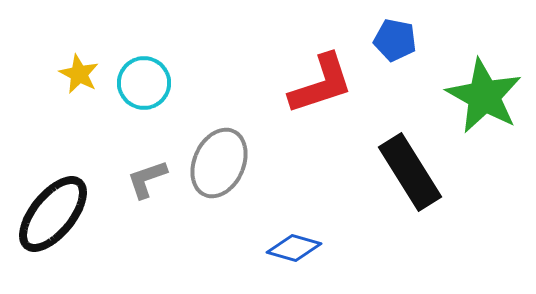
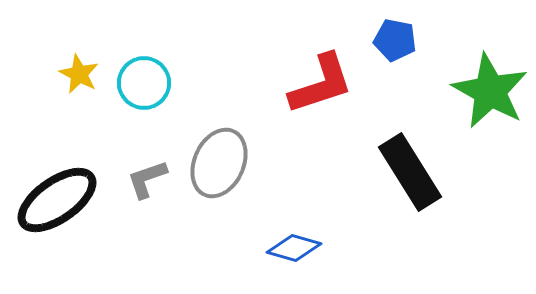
green star: moved 6 px right, 5 px up
black ellipse: moved 4 px right, 14 px up; rotated 16 degrees clockwise
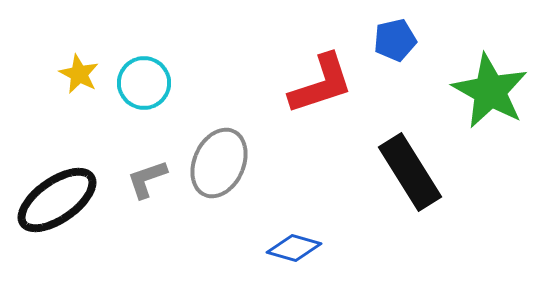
blue pentagon: rotated 24 degrees counterclockwise
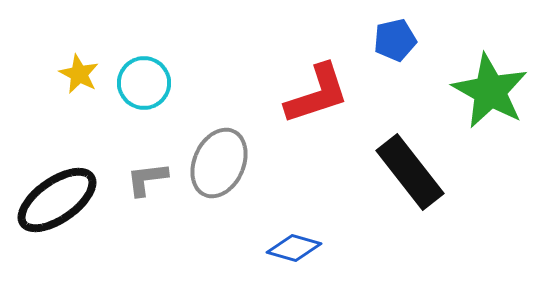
red L-shape: moved 4 px left, 10 px down
black rectangle: rotated 6 degrees counterclockwise
gray L-shape: rotated 12 degrees clockwise
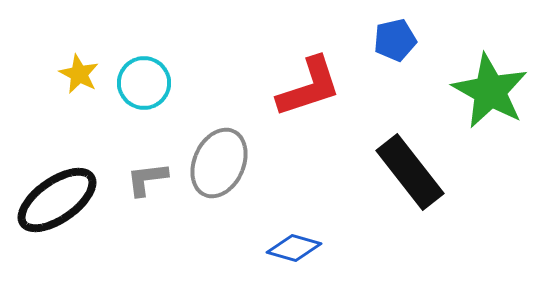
red L-shape: moved 8 px left, 7 px up
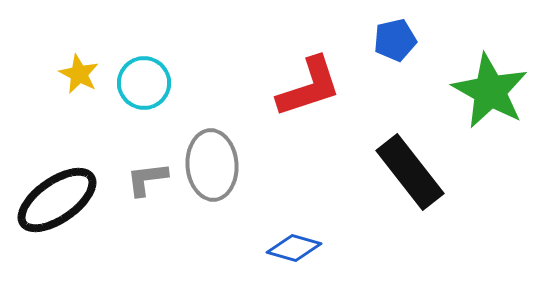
gray ellipse: moved 7 px left, 2 px down; rotated 28 degrees counterclockwise
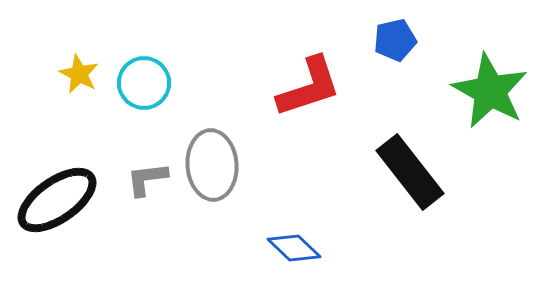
blue diamond: rotated 28 degrees clockwise
